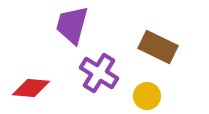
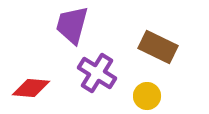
purple cross: moved 2 px left
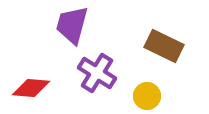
brown rectangle: moved 6 px right, 1 px up
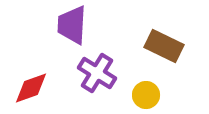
purple trapezoid: rotated 12 degrees counterclockwise
red diamond: rotated 24 degrees counterclockwise
yellow circle: moved 1 px left, 1 px up
